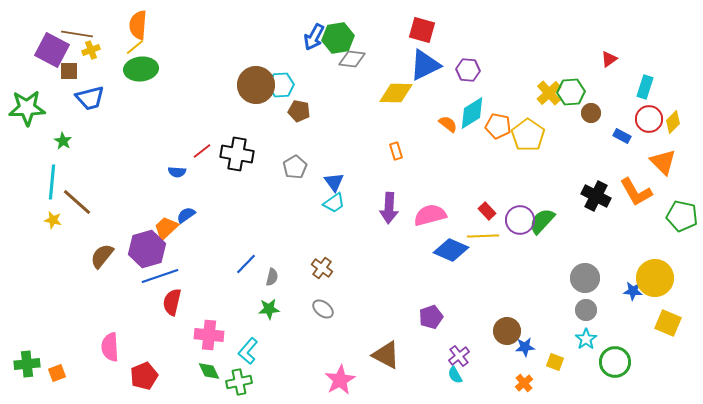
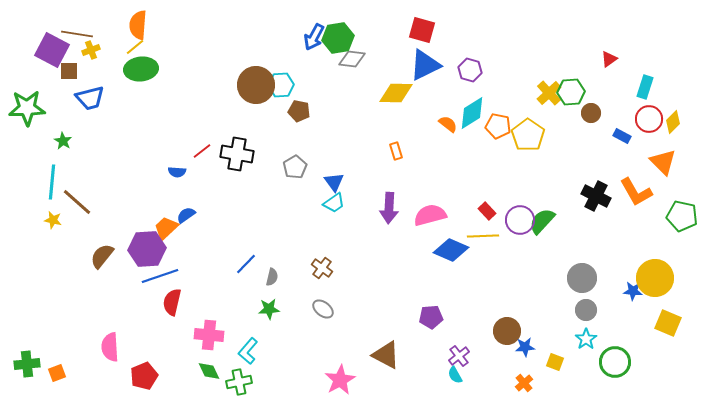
purple hexagon at (468, 70): moved 2 px right; rotated 10 degrees clockwise
purple hexagon at (147, 249): rotated 12 degrees clockwise
gray circle at (585, 278): moved 3 px left
purple pentagon at (431, 317): rotated 15 degrees clockwise
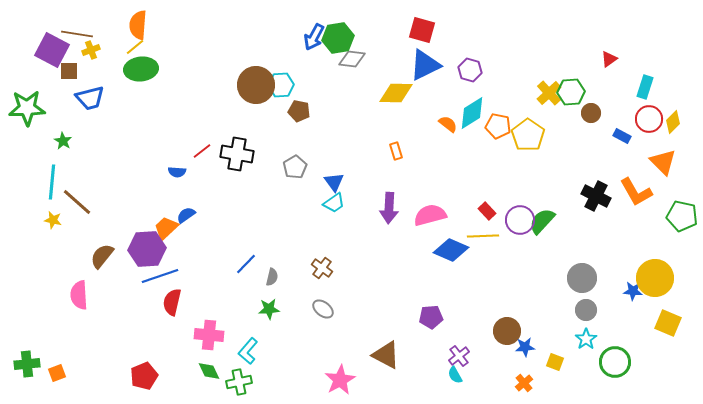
pink semicircle at (110, 347): moved 31 px left, 52 px up
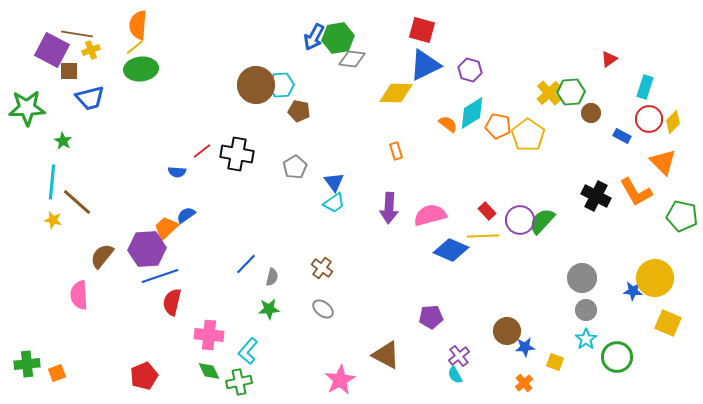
green circle at (615, 362): moved 2 px right, 5 px up
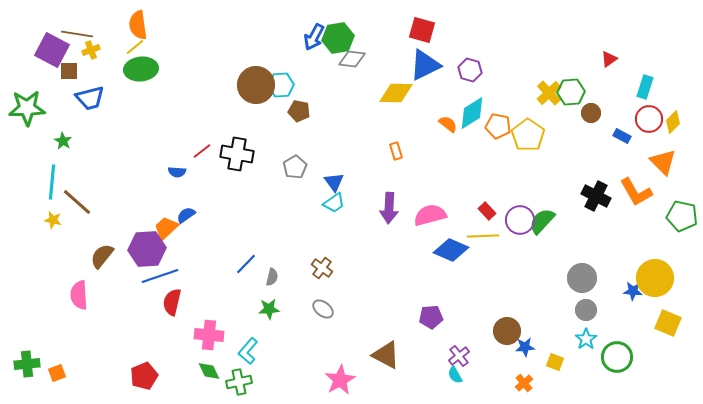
orange semicircle at (138, 25): rotated 12 degrees counterclockwise
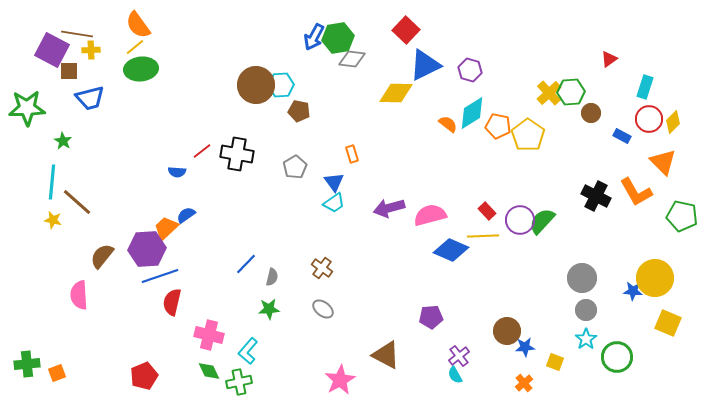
orange semicircle at (138, 25): rotated 28 degrees counterclockwise
red square at (422, 30): moved 16 px left; rotated 28 degrees clockwise
yellow cross at (91, 50): rotated 18 degrees clockwise
orange rectangle at (396, 151): moved 44 px left, 3 px down
purple arrow at (389, 208): rotated 72 degrees clockwise
pink cross at (209, 335): rotated 8 degrees clockwise
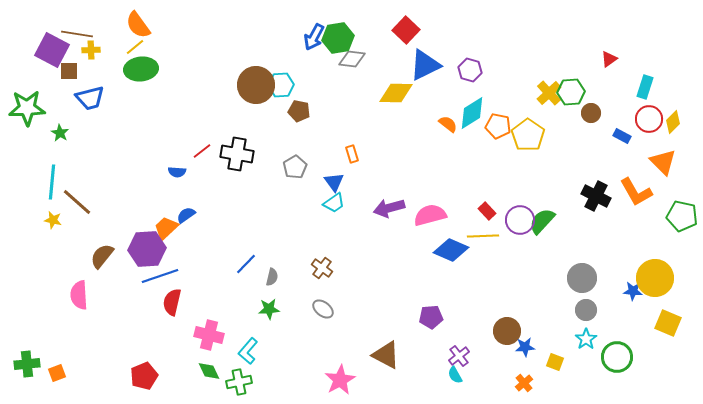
green star at (63, 141): moved 3 px left, 8 px up
